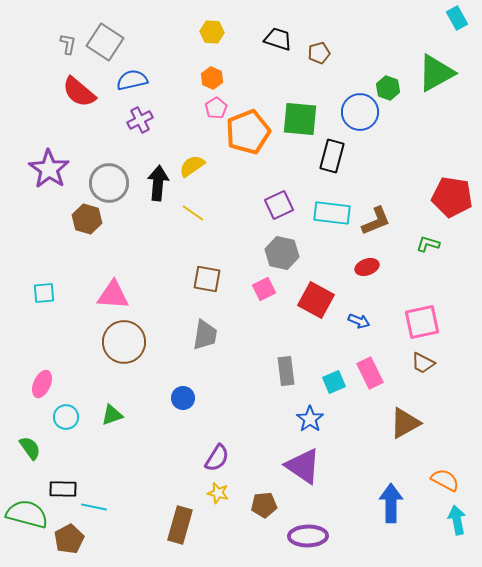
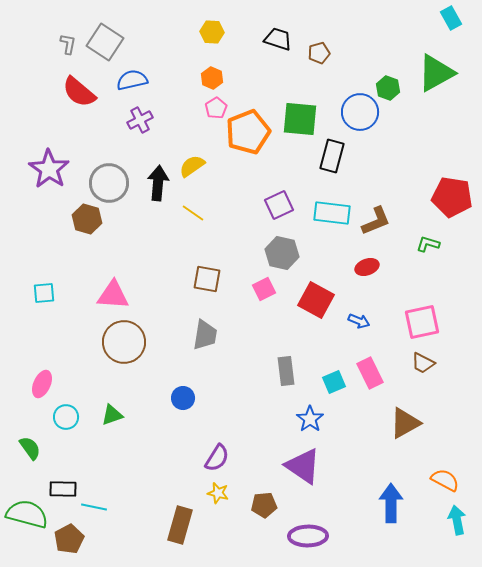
cyan rectangle at (457, 18): moved 6 px left
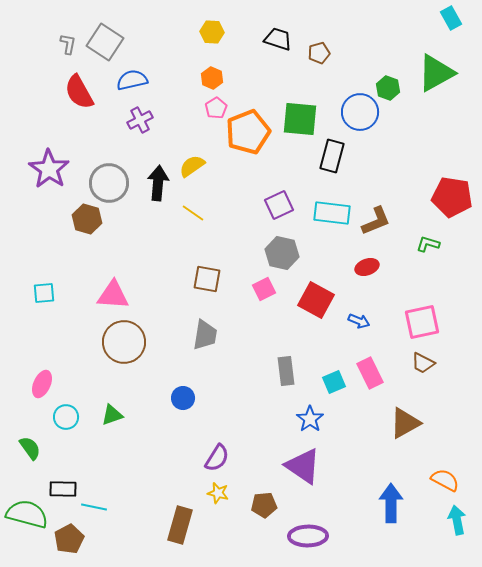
red semicircle at (79, 92): rotated 21 degrees clockwise
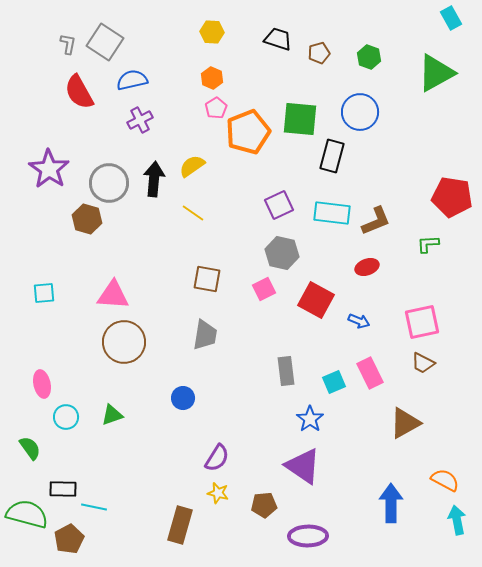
green hexagon at (388, 88): moved 19 px left, 31 px up
black arrow at (158, 183): moved 4 px left, 4 px up
green L-shape at (428, 244): rotated 20 degrees counterclockwise
pink ellipse at (42, 384): rotated 36 degrees counterclockwise
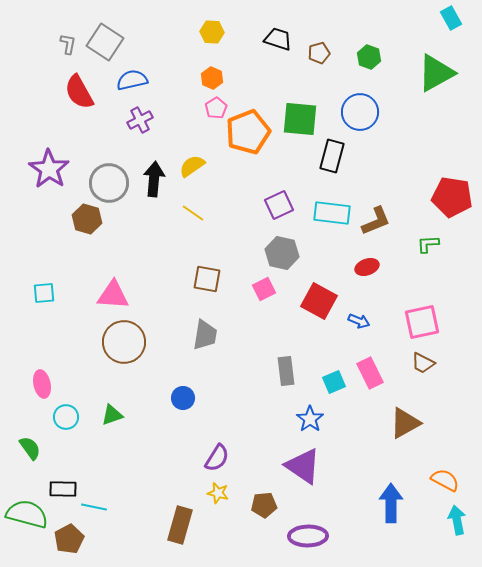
red square at (316, 300): moved 3 px right, 1 px down
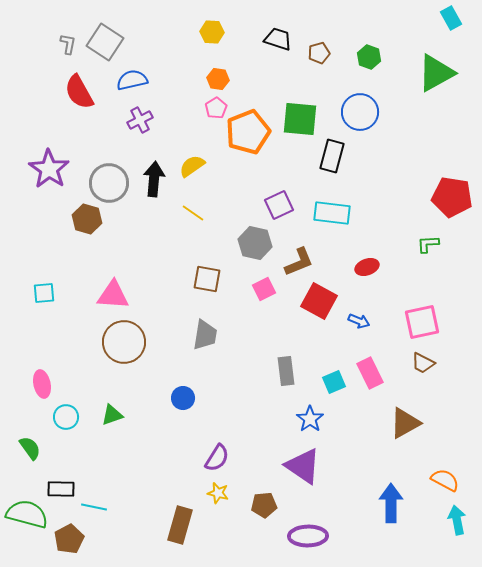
orange hexagon at (212, 78): moved 6 px right, 1 px down; rotated 15 degrees counterclockwise
brown L-shape at (376, 221): moved 77 px left, 41 px down
gray hexagon at (282, 253): moved 27 px left, 10 px up
black rectangle at (63, 489): moved 2 px left
